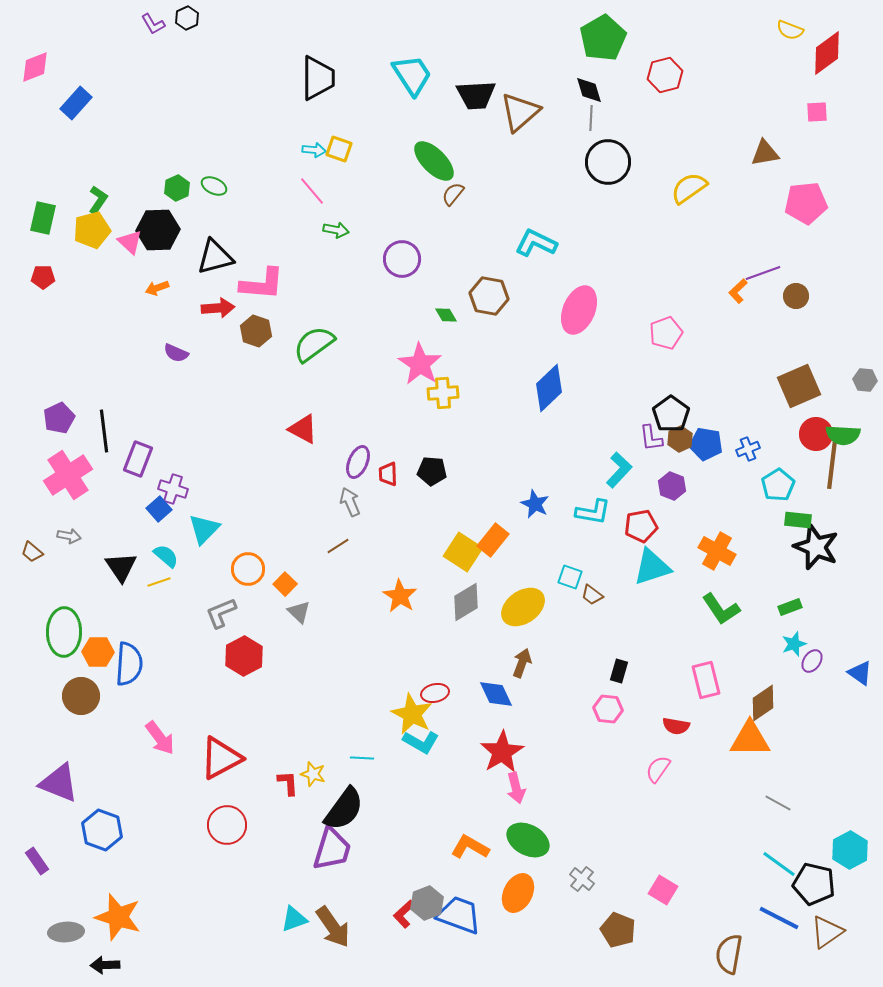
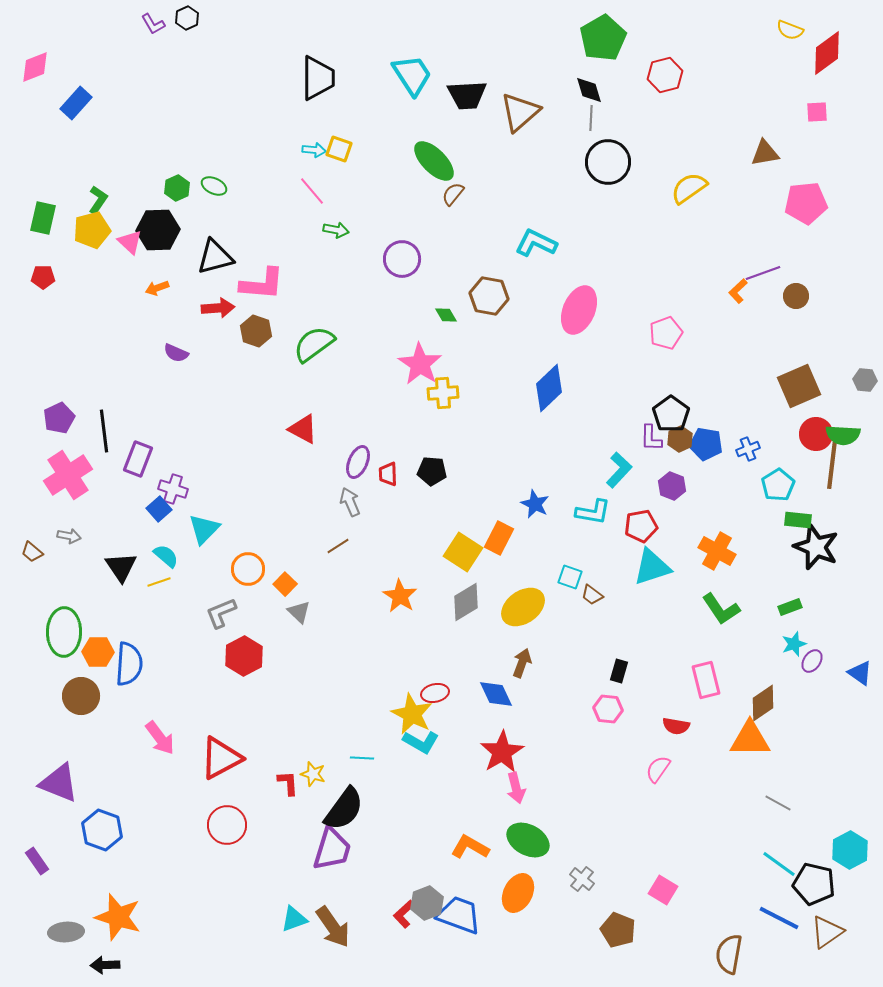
black trapezoid at (476, 95): moved 9 px left
purple L-shape at (651, 438): rotated 8 degrees clockwise
orange rectangle at (493, 540): moved 6 px right, 2 px up; rotated 12 degrees counterclockwise
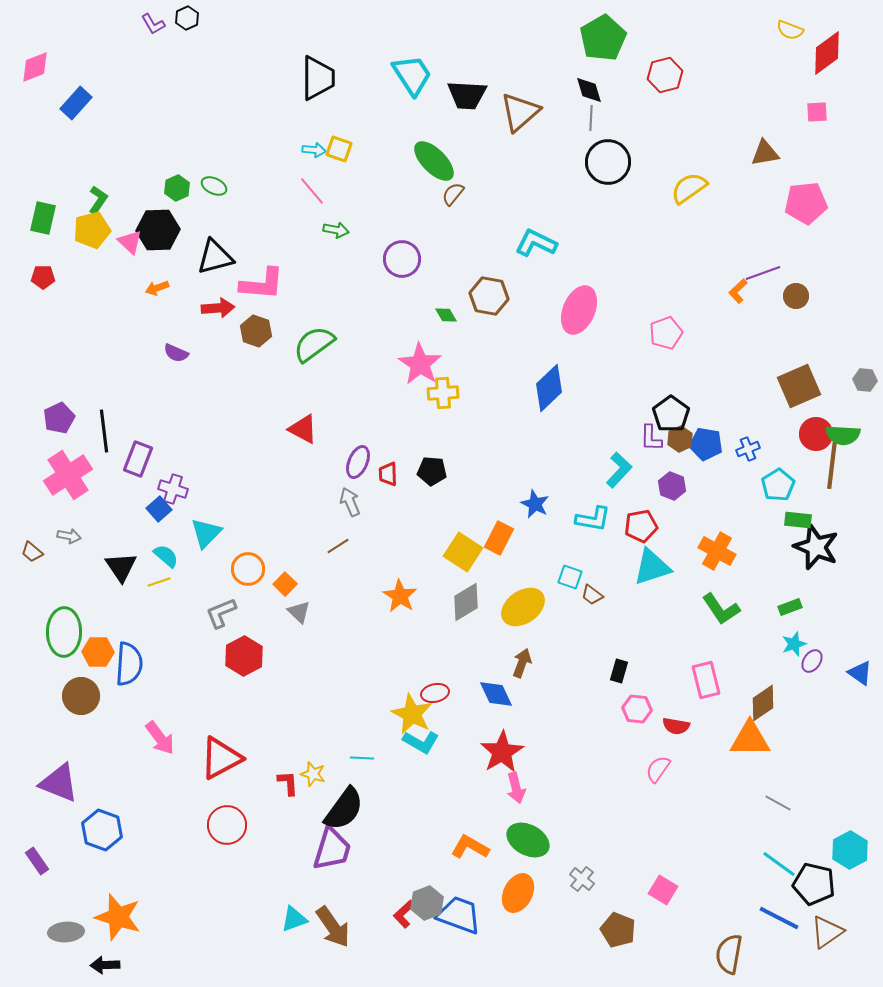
black trapezoid at (467, 95): rotated 6 degrees clockwise
cyan L-shape at (593, 512): moved 7 px down
cyan triangle at (204, 529): moved 2 px right, 4 px down
pink hexagon at (608, 709): moved 29 px right
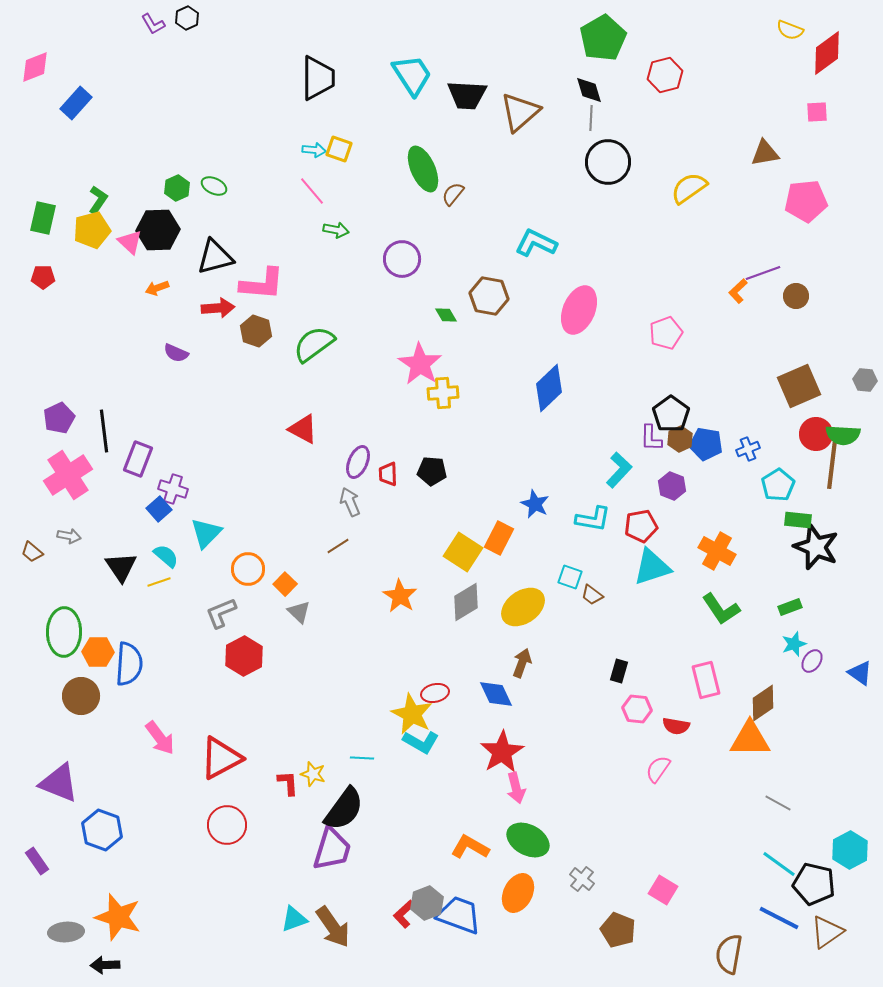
green ellipse at (434, 161): moved 11 px left, 8 px down; rotated 21 degrees clockwise
pink pentagon at (806, 203): moved 2 px up
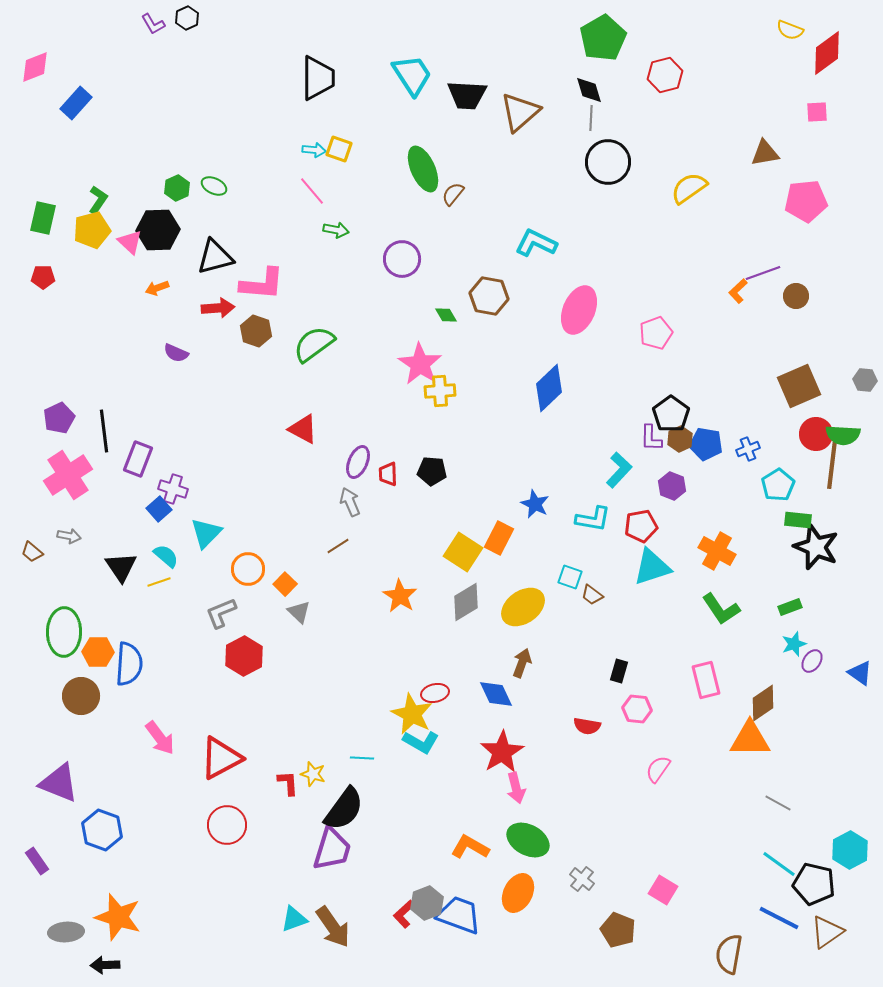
pink pentagon at (666, 333): moved 10 px left
yellow cross at (443, 393): moved 3 px left, 2 px up
red semicircle at (676, 726): moved 89 px left
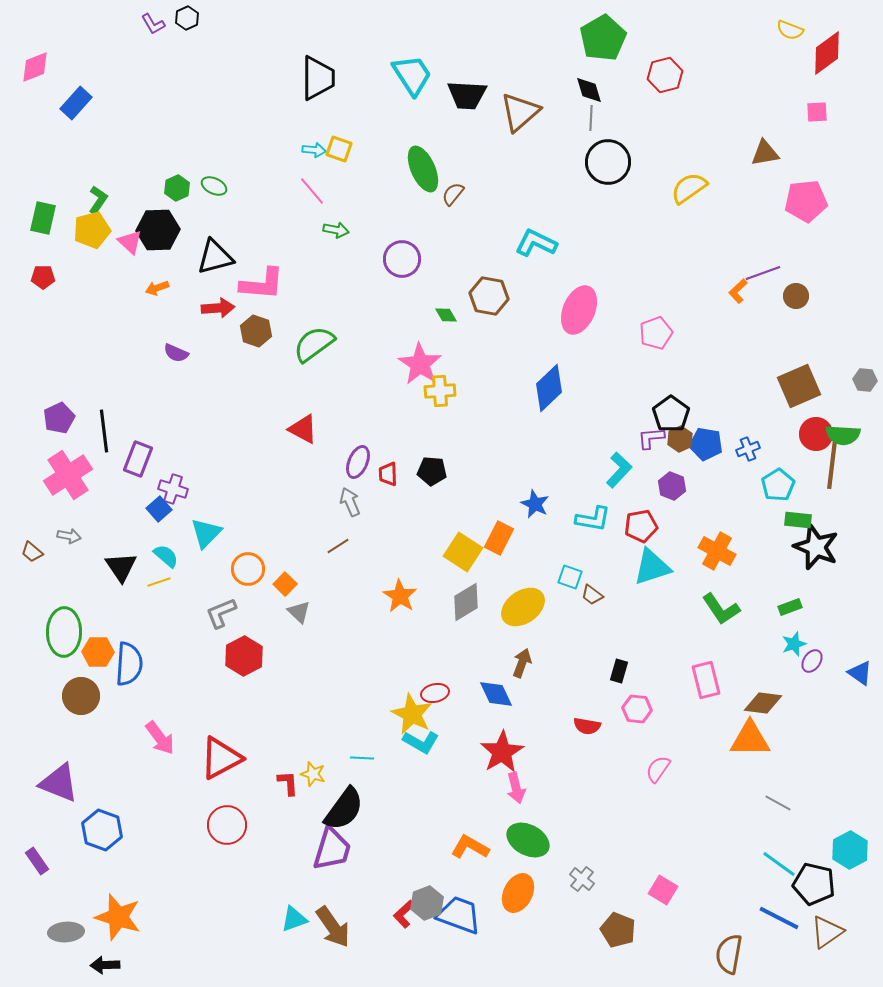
purple L-shape at (651, 438): rotated 84 degrees clockwise
brown diamond at (763, 703): rotated 42 degrees clockwise
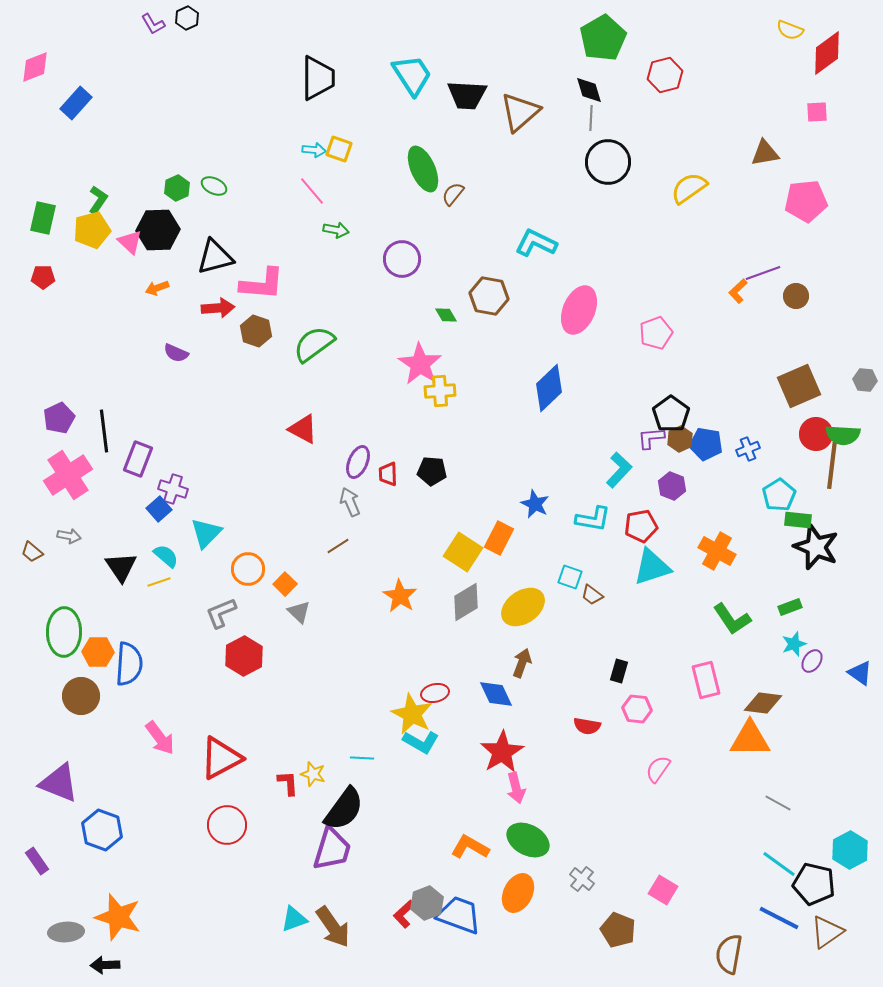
cyan pentagon at (778, 485): moved 1 px right, 10 px down
green L-shape at (721, 609): moved 11 px right, 10 px down
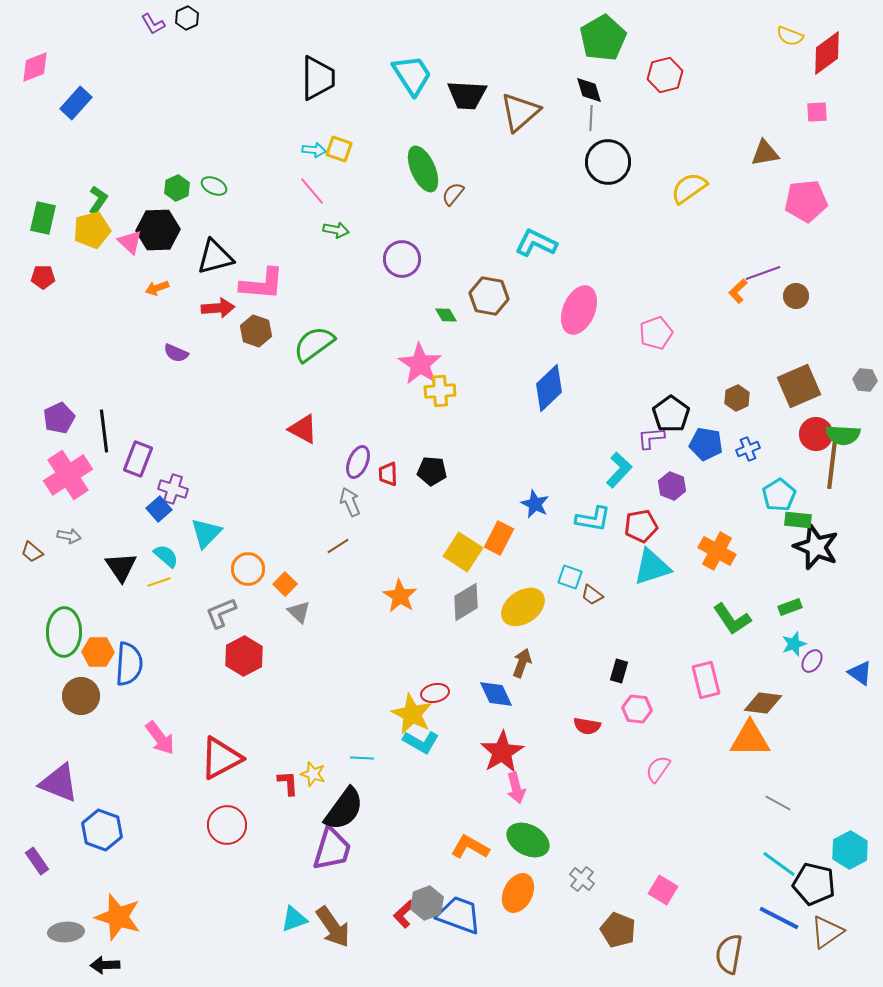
yellow semicircle at (790, 30): moved 6 px down
brown hexagon at (680, 439): moved 57 px right, 41 px up
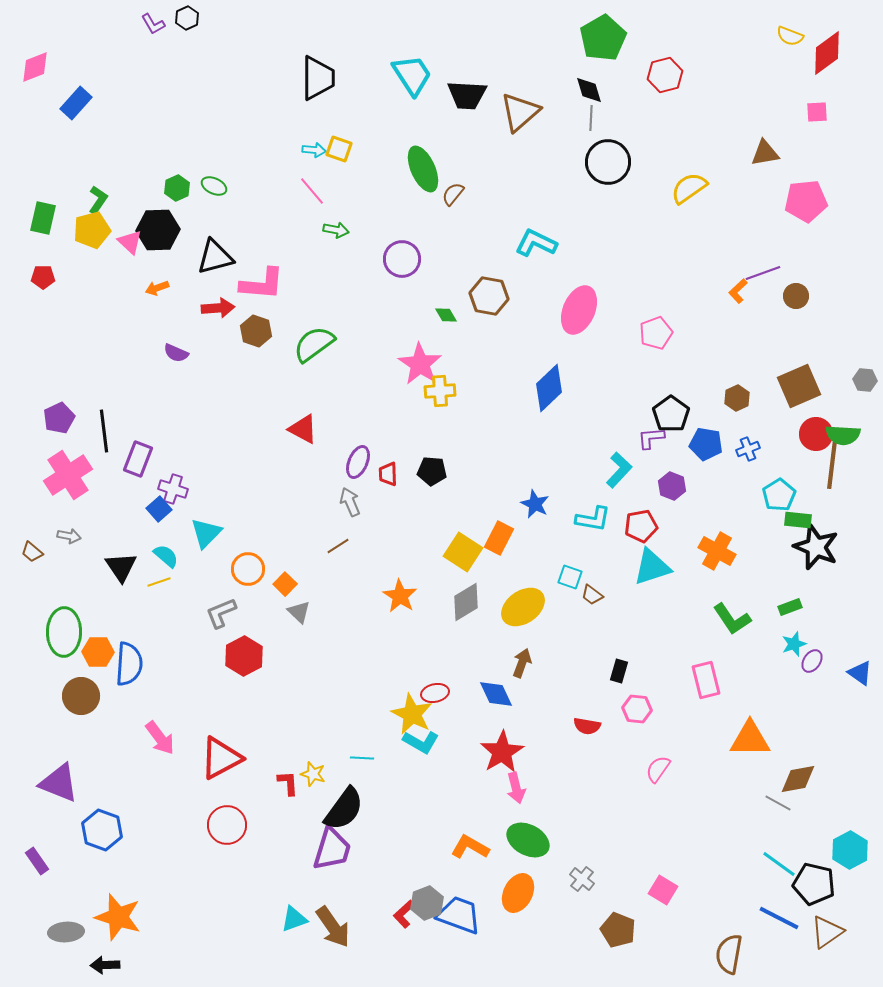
brown diamond at (763, 703): moved 35 px right, 76 px down; rotated 18 degrees counterclockwise
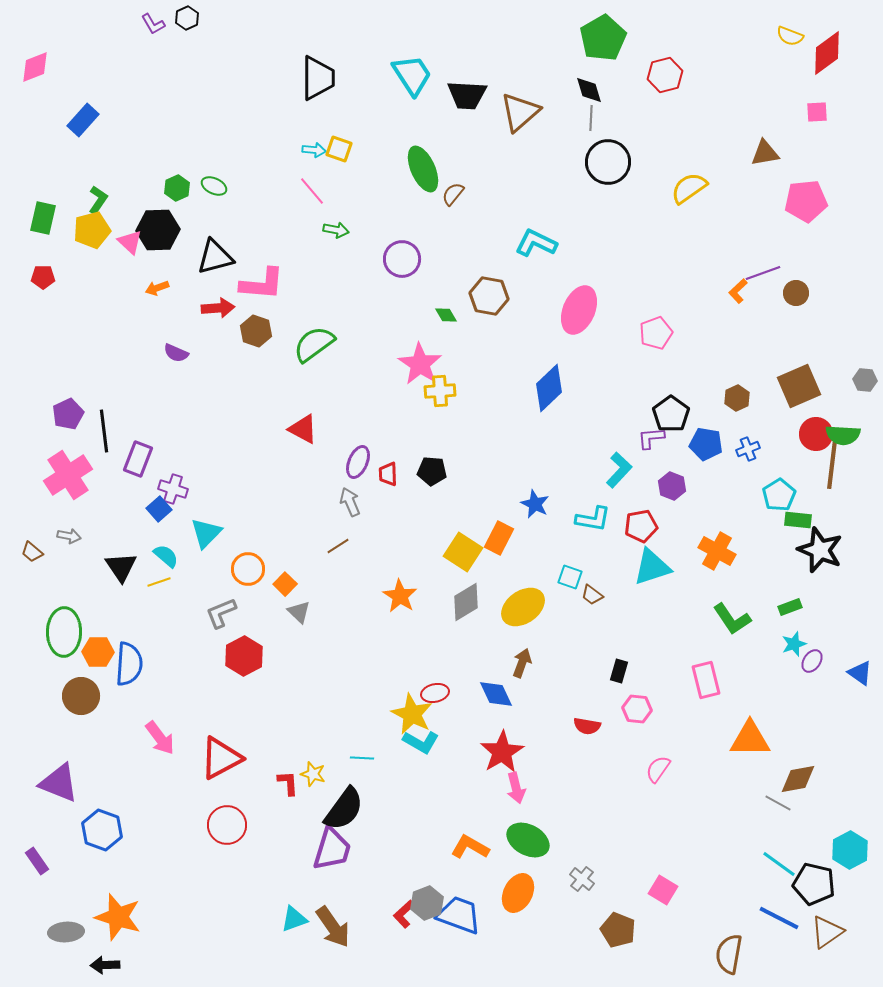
blue rectangle at (76, 103): moved 7 px right, 17 px down
brown circle at (796, 296): moved 3 px up
purple pentagon at (59, 418): moved 9 px right, 4 px up
black star at (816, 547): moved 4 px right, 3 px down
